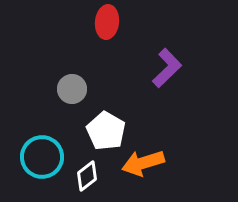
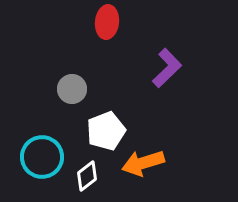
white pentagon: rotated 21 degrees clockwise
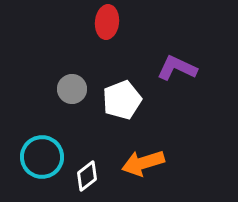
purple L-shape: moved 10 px right; rotated 111 degrees counterclockwise
white pentagon: moved 16 px right, 31 px up
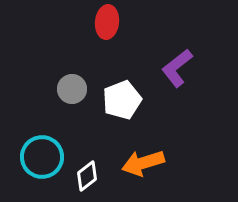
purple L-shape: rotated 63 degrees counterclockwise
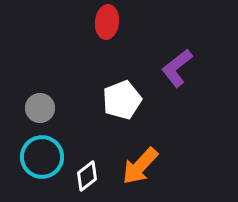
gray circle: moved 32 px left, 19 px down
orange arrow: moved 3 px left, 3 px down; rotated 30 degrees counterclockwise
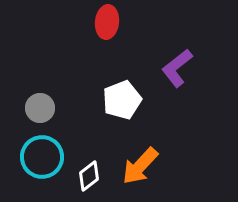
white diamond: moved 2 px right
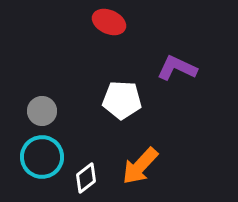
red ellipse: moved 2 px right; rotated 72 degrees counterclockwise
purple L-shape: rotated 63 degrees clockwise
white pentagon: rotated 24 degrees clockwise
gray circle: moved 2 px right, 3 px down
white diamond: moved 3 px left, 2 px down
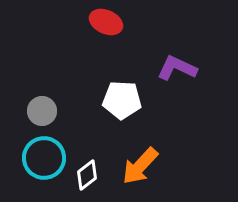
red ellipse: moved 3 px left
cyan circle: moved 2 px right, 1 px down
white diamond: moved 1 px right, 3 px up
